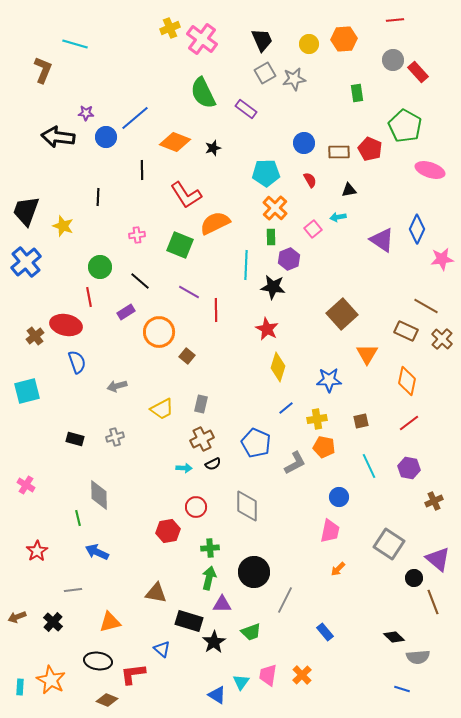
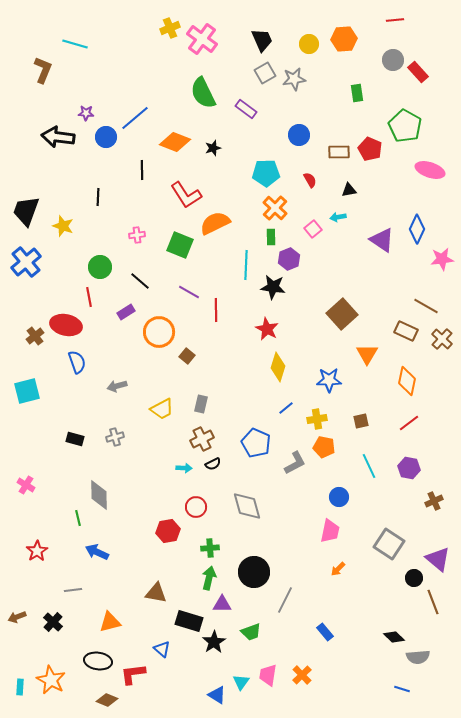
blue circle at (304, 143): moved 5 px left, 8 px up
gray diamond at (247, 506): rotated 16 degrees counterclockwise
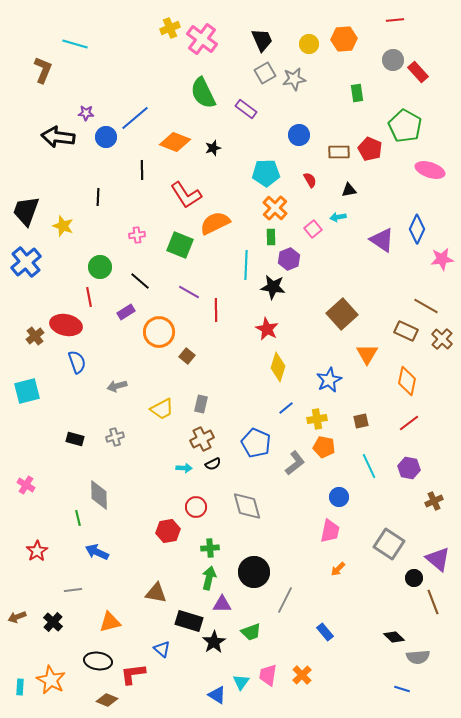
blue star at (329, 380): rotated 25 degrees counterclockwise
gray L-shape at (295, 463): rotated 10 degrees counterclockwise
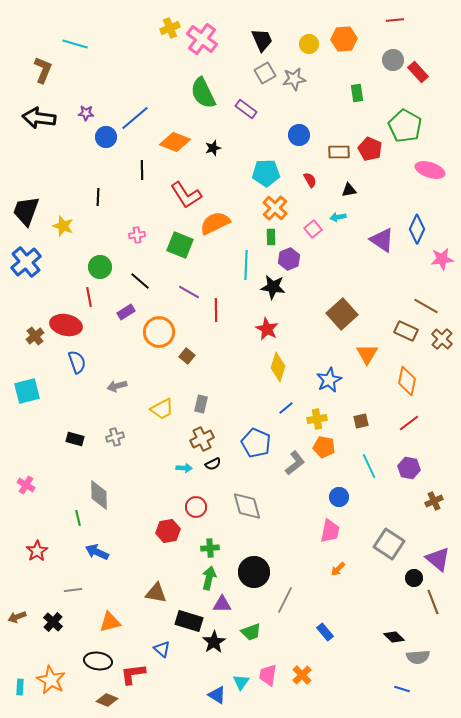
black arrow at (58, 137): moved 19 px left, 19 px up
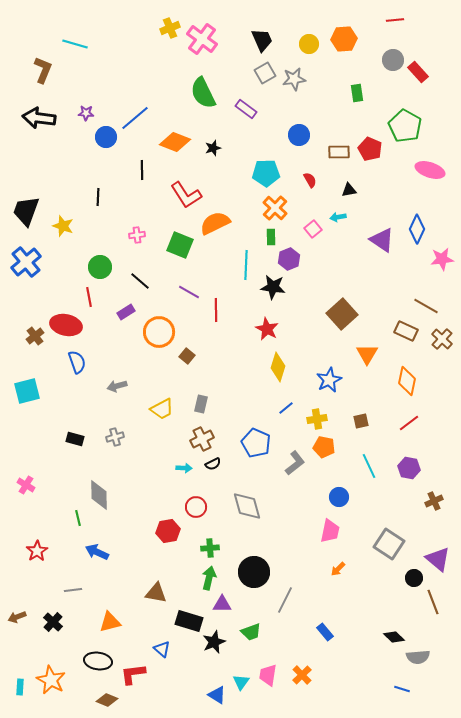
black star at (214, 642): rotated 10 degrees clockwise
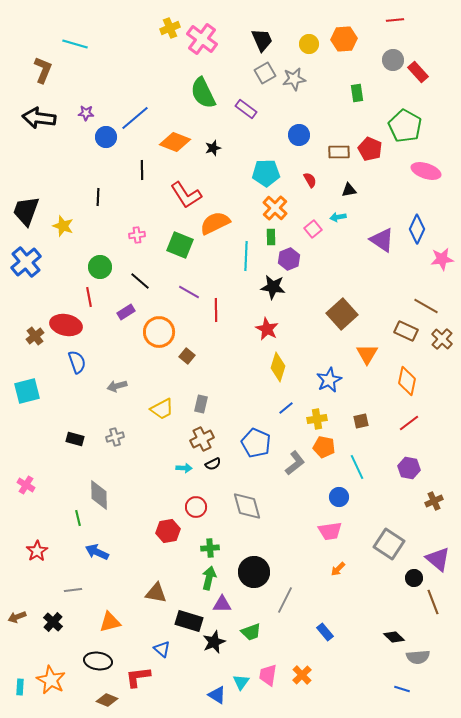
pink ellipse at (430, 170): moved 4 px left, 1 px down
cyan line at (246, 265): moved 9 px up
cyan line at (369, 466): moved 12 px left, 1 px down
pink trapezoid at (330, 531): rotated 70 degrees clockwise
red L-shape at (133, 674): moved 5 px right, 3 px down
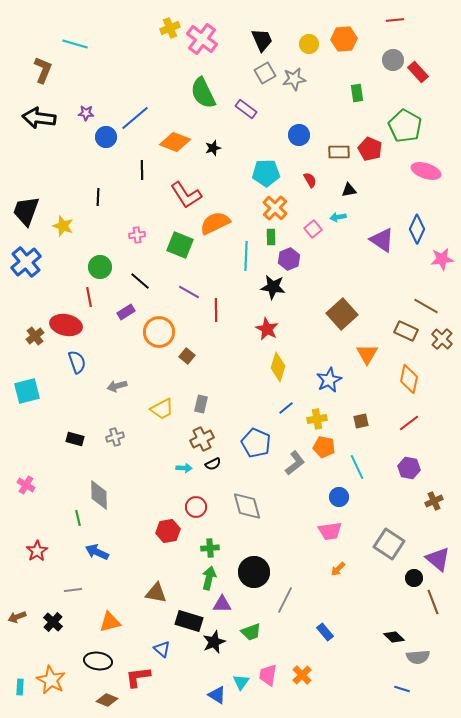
orange diamond at (407, 381): moved 2 px right, 2 px up
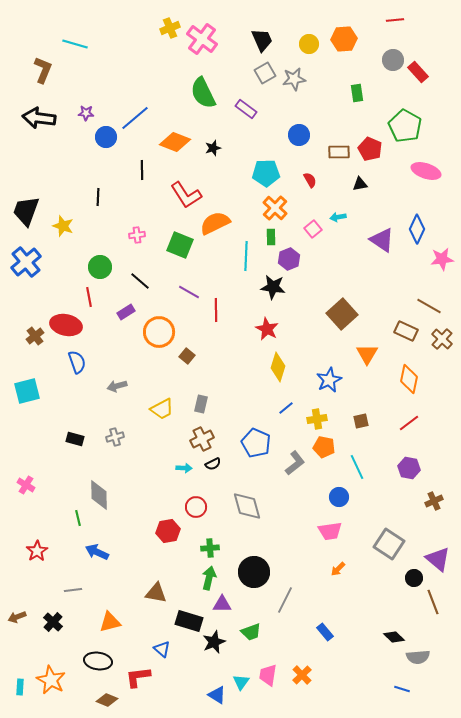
black triangle at (349, 190): moved 11 px right, 6 px up
brown line at (426, 306): moved 3 px right
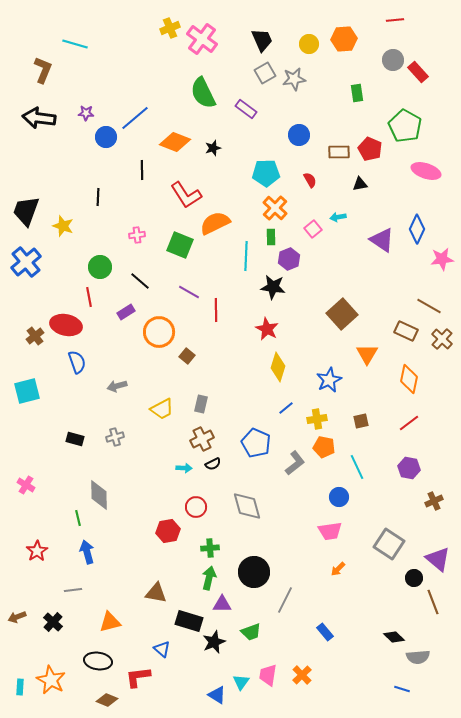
blue arrow at (97, 552): moved 10 px left; rotated 50 degrees clockwise
